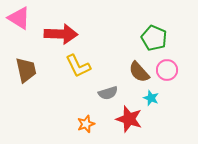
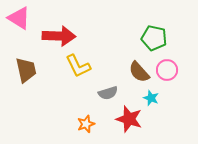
red arrow: moved 2 px left, 2 px down
green pentagon: rotated 10 degrees counterclockwise
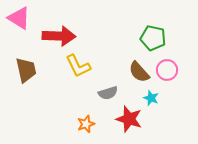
green pentagon: moved 1 px left
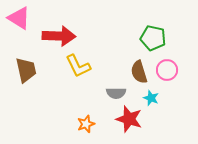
brown semicircle: rotated 25 degrees clockwise
gray semicircle: moved 8 px right; rotated 18 degrees clockwise
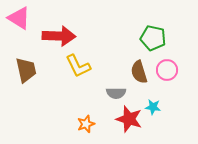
cyan star: moved 2 px right, 9 px down; rotated 14 degrees counterclockwise
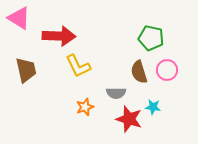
green pentagon: moved 2 px left
orange star: moved 1 px left, 17 px up
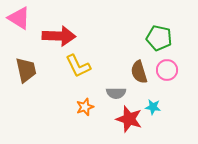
green pentagon: moved 8 px right
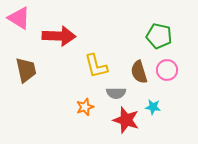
green pentagon: moved 2 px up
yellow L-shape: moved 18 px right; rotated 12 degrees clockwise
red star: moved 3 px left, 1 px down
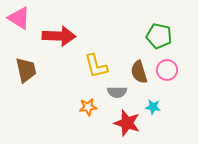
gray semicircle: moved 1 px right, 1 px up
orange star: moved 3 px right; rotated 12 degrees clockwise
red star: moved 1 px right, 3 px down
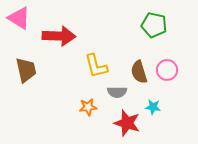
green pentagon: moved 5 px left, 11 px up
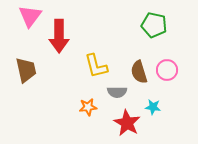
pink triangle: moved 11 px right, 2 px up; rotated 35 degrees clockwise
red arrow: rotated 88 degrees clockwise
red star: rotated 12 degrees clockwise
